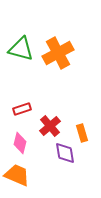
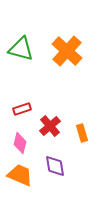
orange cross: moved 9 px right, 2 px up; rotated 20 degrees counterclockwise
purple diamond: moved 10 px left, 13 px down
orange trapezoid: moved 3 px right
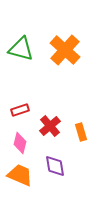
orange cross: moved 2 px left, 1 px up
red rectangle: moved 2 px left, 1 px down
orange rectangle: moved 1 px left, 1 px up
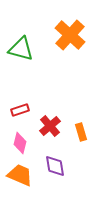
orange cross: moved 5 px right, 15 px up
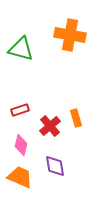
orange cross: rotated 32 degrees counterclockwise
orange rectangle: moved 5 px left, 14 px up
pink diamond: moved 1 px right, 2 px down
orange trapezoid: moved 2 px down
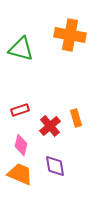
orange trapezoid: moved 3 px up
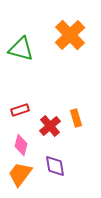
orange cross: rotated 36 degrees clockwise
orange trapezoid: rotated 76 degrees counterclockwise
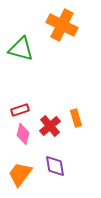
orange cross: moved 8 px left, 10 px up; rotated 20 degrees counterclockwise
pink diamond: moved 2 px right, 11 px up
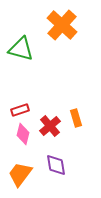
orange cross: rotated 16 degrees clockwise
purple diamond: moved 1 px right, 1 px up
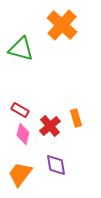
red rectangle: rotated 48 degrees clockwise
